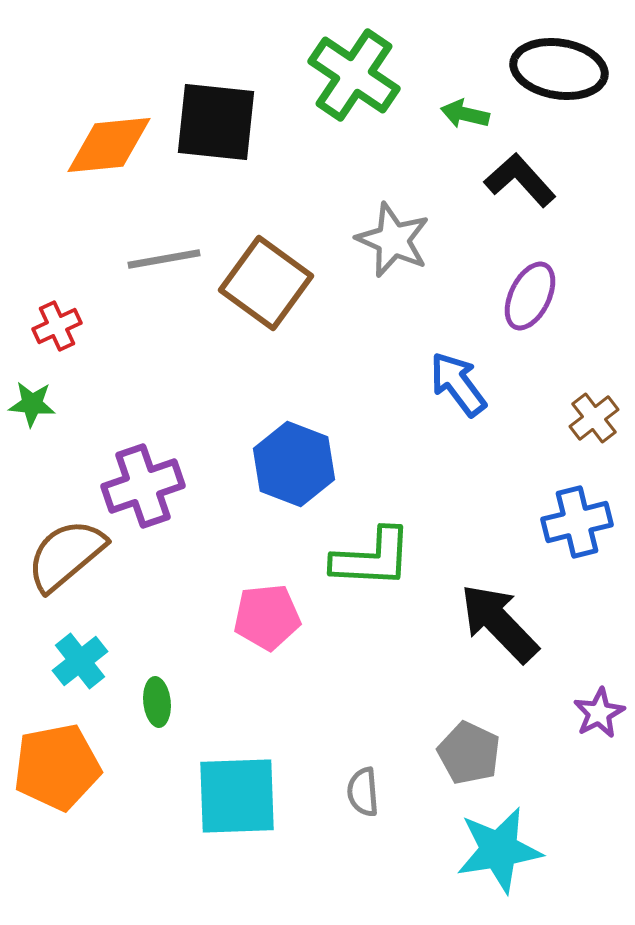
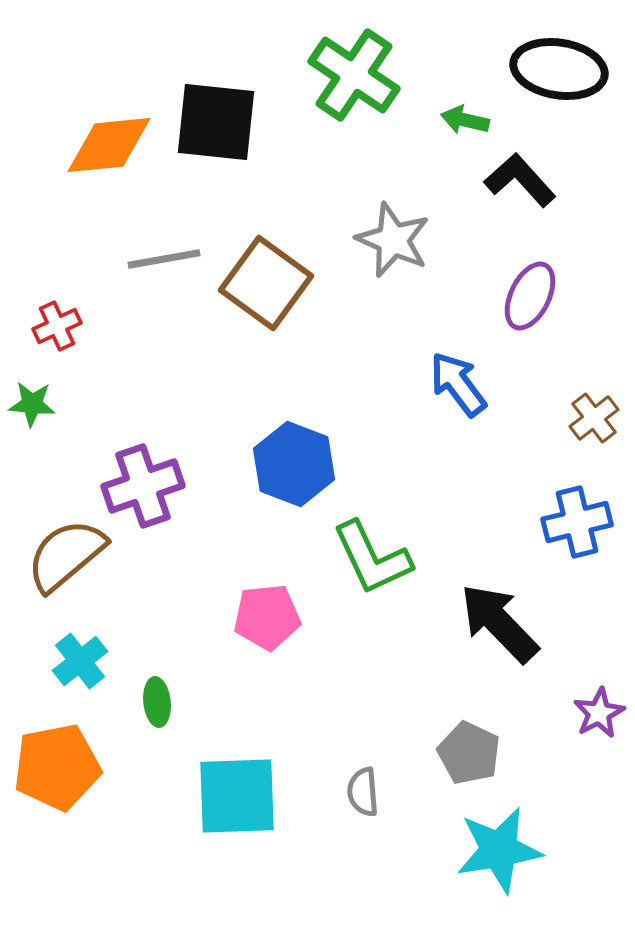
green arrow: moved 6 px down
green L-shape: rotated 62 degrees clockwise
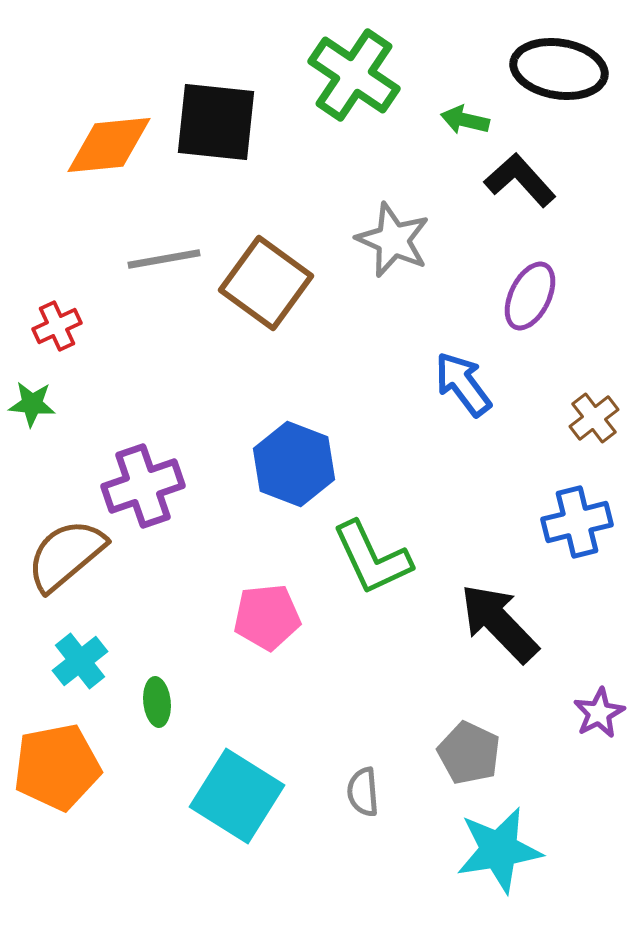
blue arrow: moved 5 px right
cyan square: rotated 34 degrees clockwise
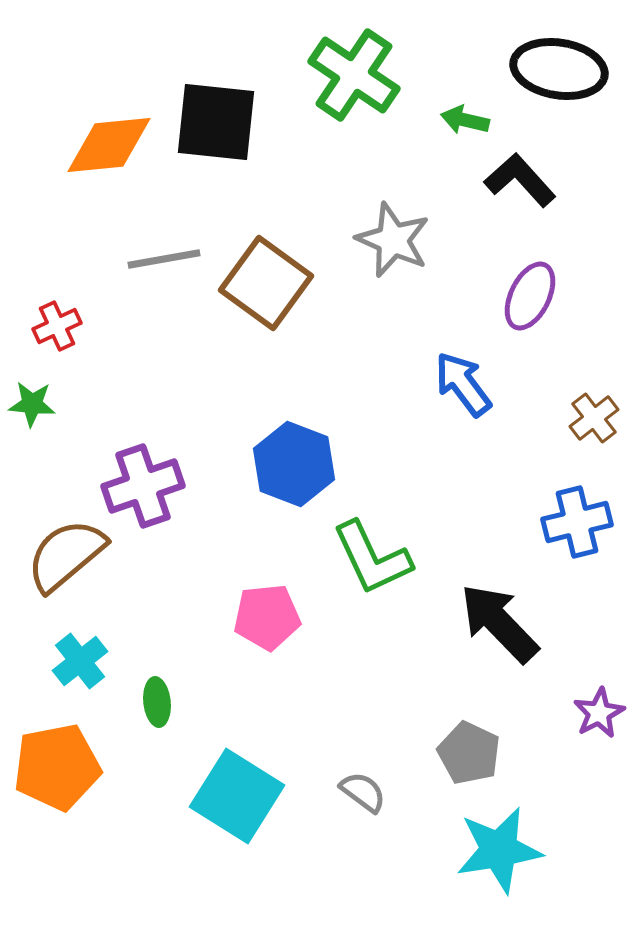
gray semicircle: rotated 132 degrees clockwise
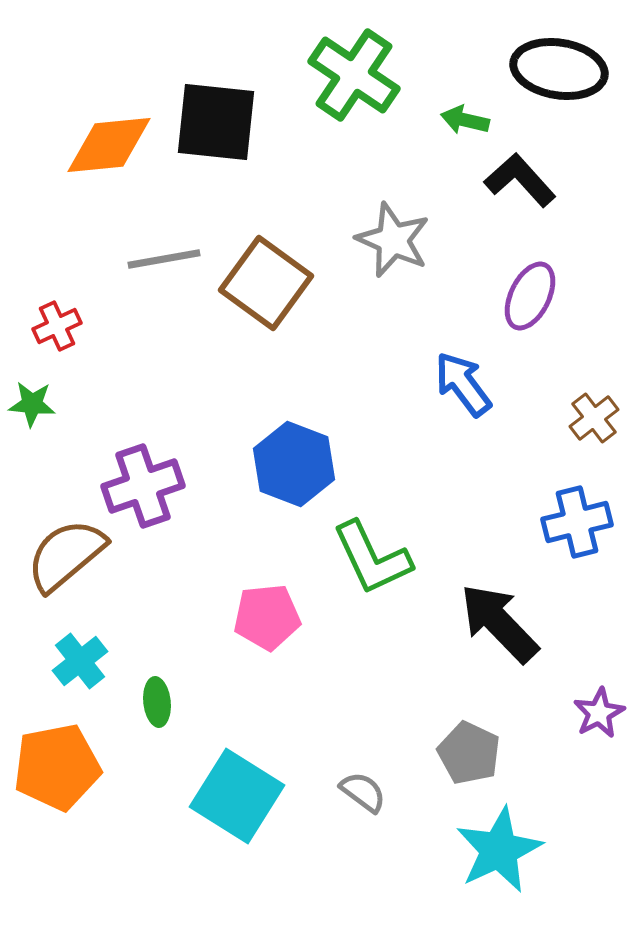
cyan star: rotated 16 degrees counterclockwise
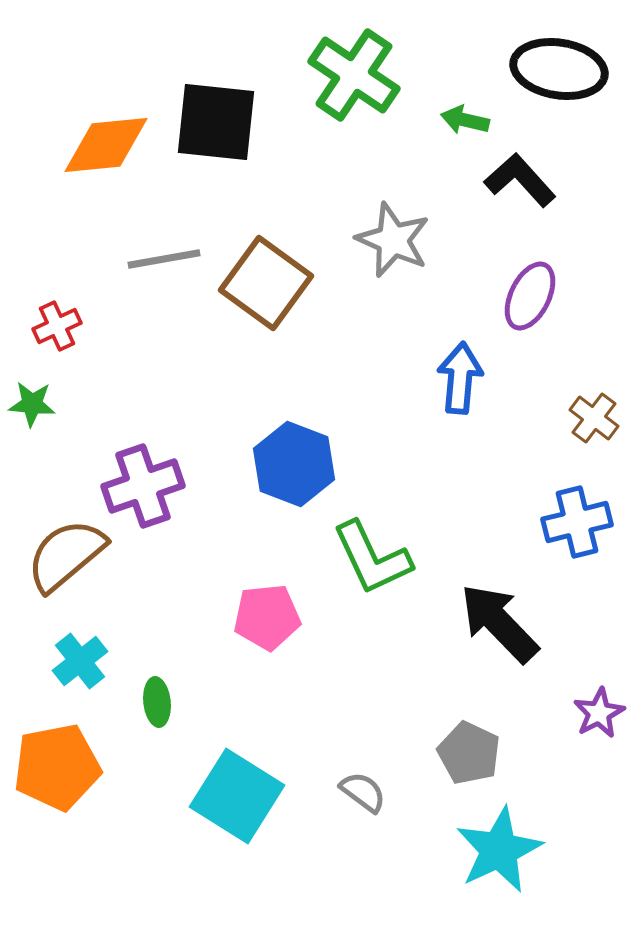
orange diamond: moved 3 px left
blue arrow: moved 3 px left, 6 px up; rotated 42 degrees clockwise
brown cross: rotated 15 degrees counterclockwise
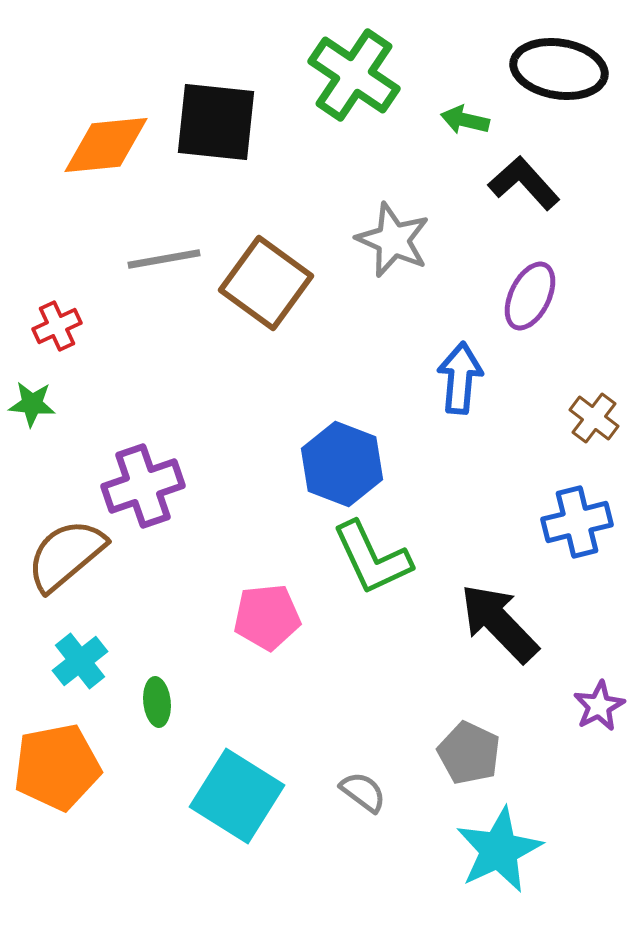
black L-shape: moved 4 px right, 3 px down
blue hexagon: moved 48 px right
purple star: moved 7 px up
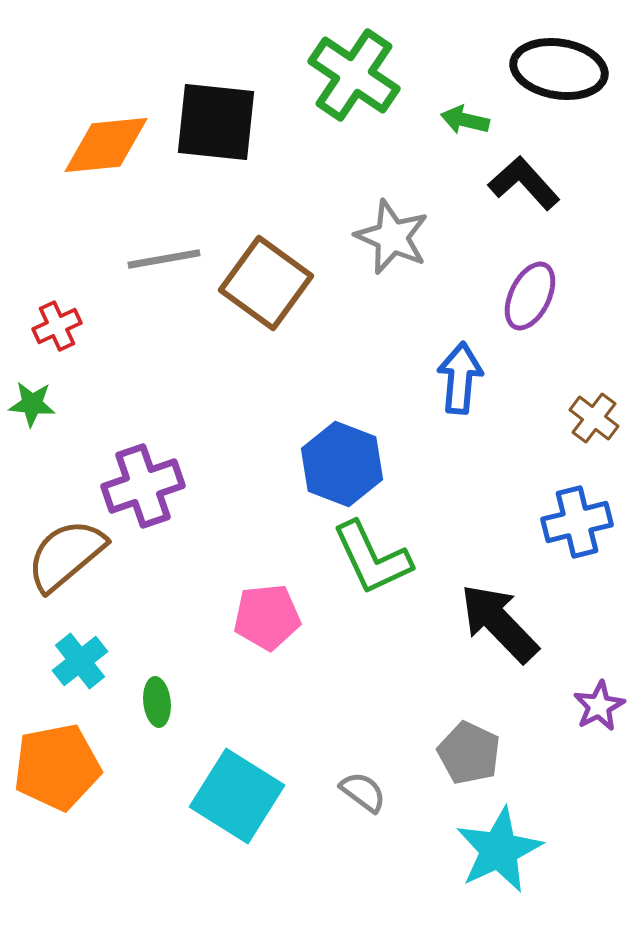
gray star: moved 1 px left, 3 px up
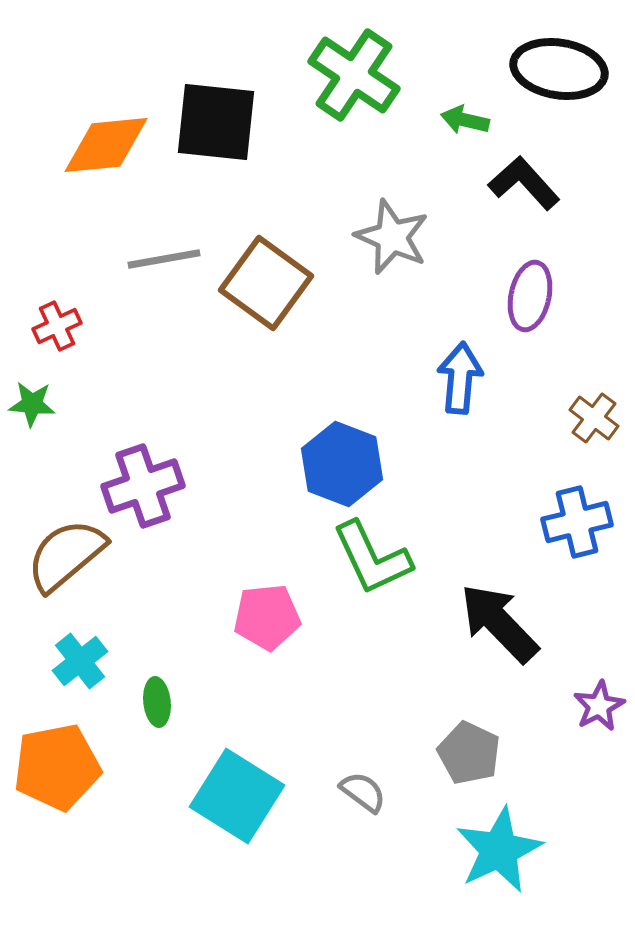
purple ellipse: rotated 14 degrees counterclockwise
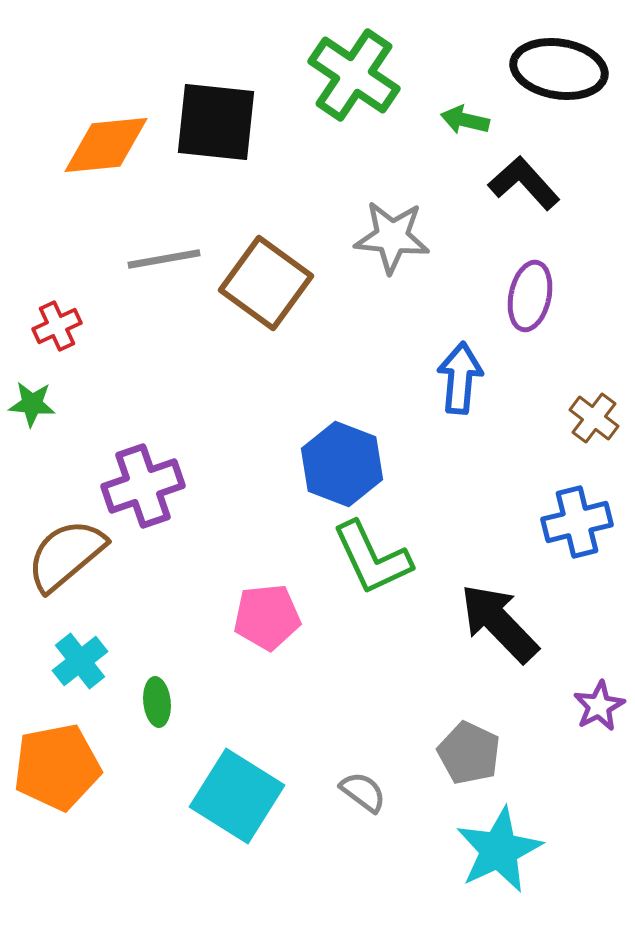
gray star: rotated 18 degrees counterclockwise
